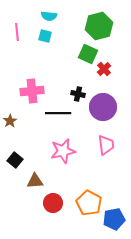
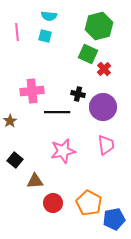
black line: moved 1 px left, 1 px up
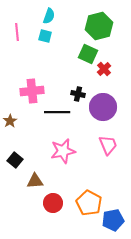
cyan semicircle: rotated 77 degrees counterclockwise
pink trapezoid: moved 2 px right; rotated 15 degrees counterclockwise
blue pentagon: moved 1 px left, 1 px down
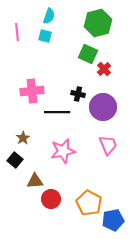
green hexagon: moved 1 px left, 3 px up
brown star: moved 13 px right, 17 px down
red circle: moved 2 px left, 4 px up
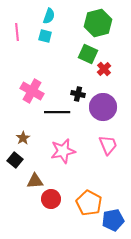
pink cross: rotated 35 degrees clockwise
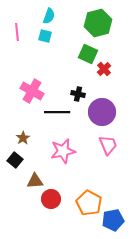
purple circle: moved 1 px left, 5 px down
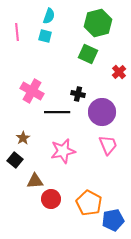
red cross: moved 15 px right, 3 px down
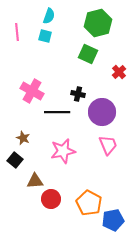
brown star: rotated 16 degrees counterclockwise
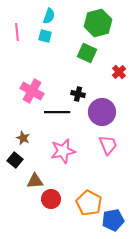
green square: moved 1 px left, 1 px up
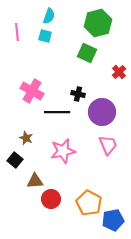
brown star: moved 3 px right
